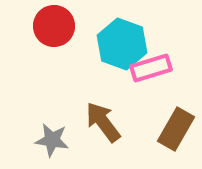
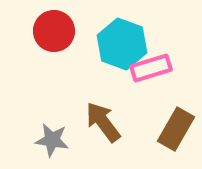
red circle: moved 5 px down
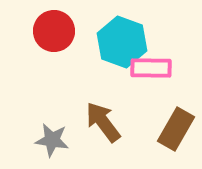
cyan hexagon: moved 2 px up
pink rectangle: rotated 18 degrees clockwise
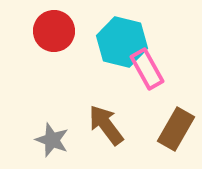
cyan hexagon: rotated 6 degrees counterclockwise
pink rectangle: moved 4 px left, 1 px down; rotated 60 degrees clockwise
brown arrow: moved 3 px right, 3 px down
gray star: rotated 12 degrees clockwise
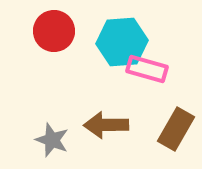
cyan hexagon: rotated 18 degrees counterclockwise
pink rectangle: rotated 45 degrees counterclockwise
brown arrow: rotated 54 degrees counterclockwise
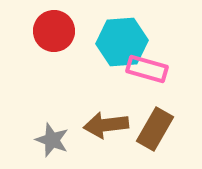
brown arrow: rotated 6 degrees counterclockwise
brown rectangle: moved 21 px left
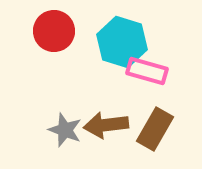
cyan hexagon: rotated 21 degrees clockwise
pink rectangle: moved 2 px down
gray star: moved 13 px right, 10 px up
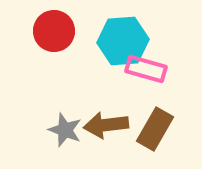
cyan hexagon: moved 1 px right, 1 px up; rotated 21 degrees counterclockwise
pink rectangle: moved 1 px left, 2 px up
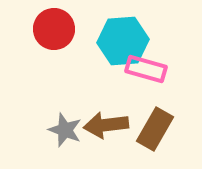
red circle: moved 2 px up
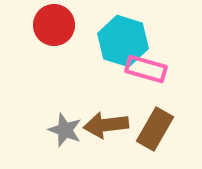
red circle: moved 4 px up
cyan hexagon: rotated 21 degrees clockwise
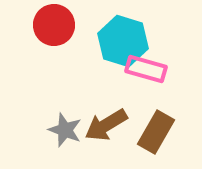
brown arrow: rotated 24 degrees counterclockwise
brown rectangle: moved 1 px right, 3 px down
